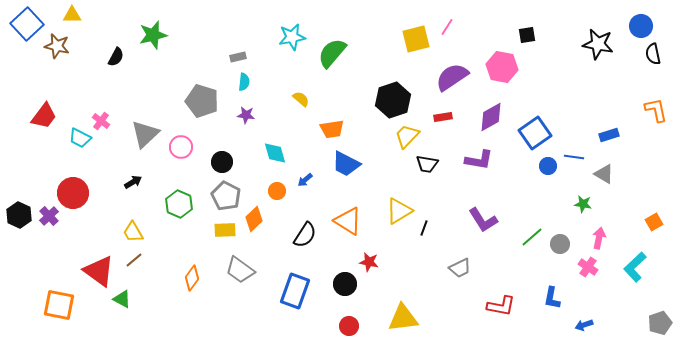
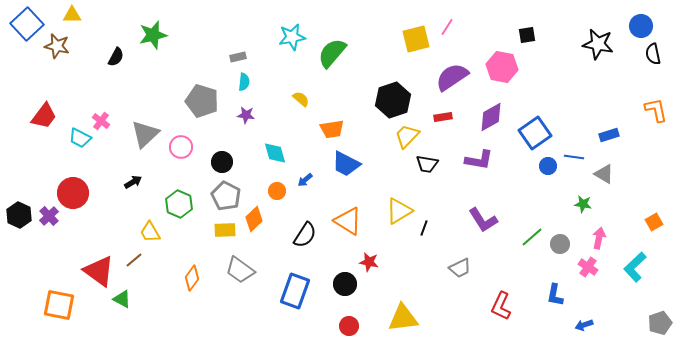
yellow trapezoid at (133, 232): moved 17 px right
blue L-shape at (552, 298): moved 3 px right, 3 px up
red L-shape at (501, 306): rotated 104 degrees clockwise
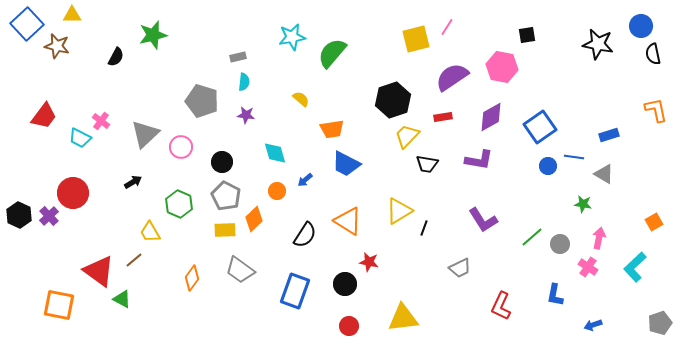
blue square at (535, 133): moved 5 px right, 6 px up
blue arrow at (584, 325): moved 9 px right
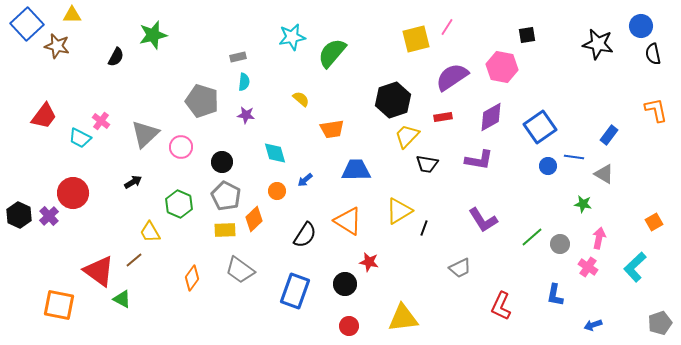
blue rectangle at (609, 135): rotated 36 degrees counterclockwise
blue trapezoid at (346, 164): moved 10 px right, 6 px down; rotated 152 degrees clockwise
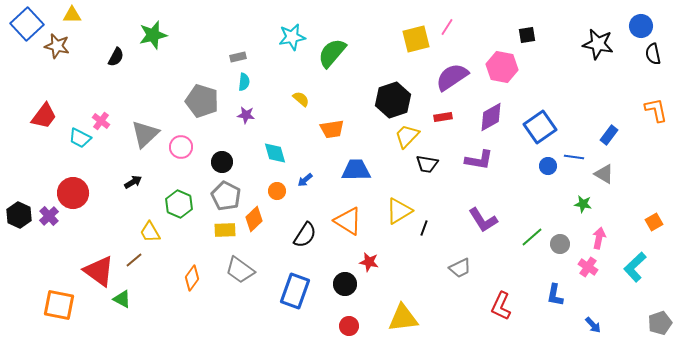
blue arrow at (593, 325): rotated 114 degrees counterclockwise
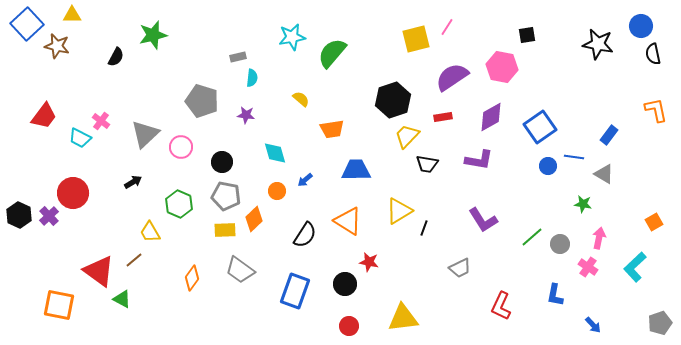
cyan semicircle at (244, 82): moved 8 px right, 4 px up
gray pentagon at (226, 196): rotated 16 degrees counterclockwise
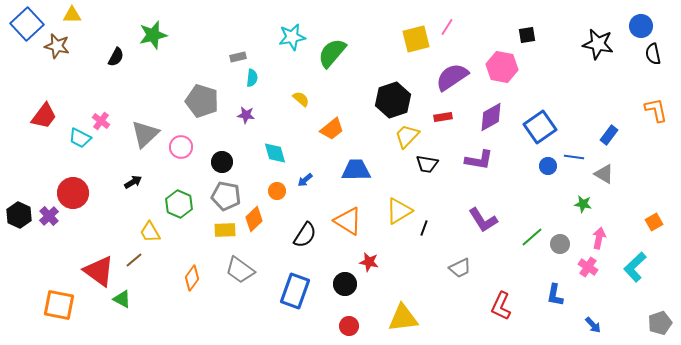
orange trapezoid at (332, 129): rotated 30 degrees counterclockwise
